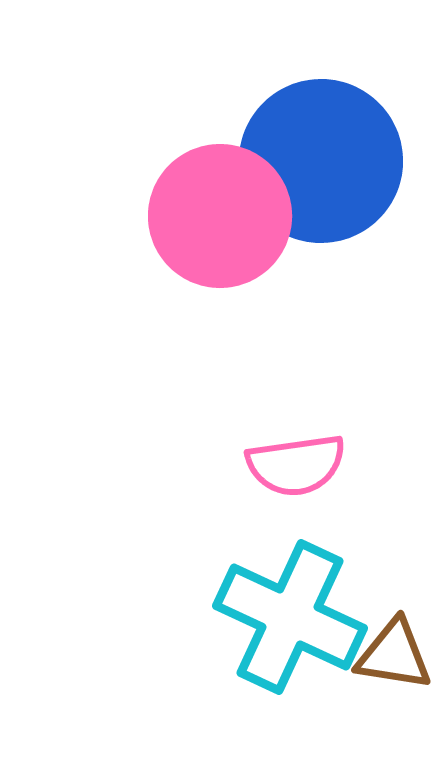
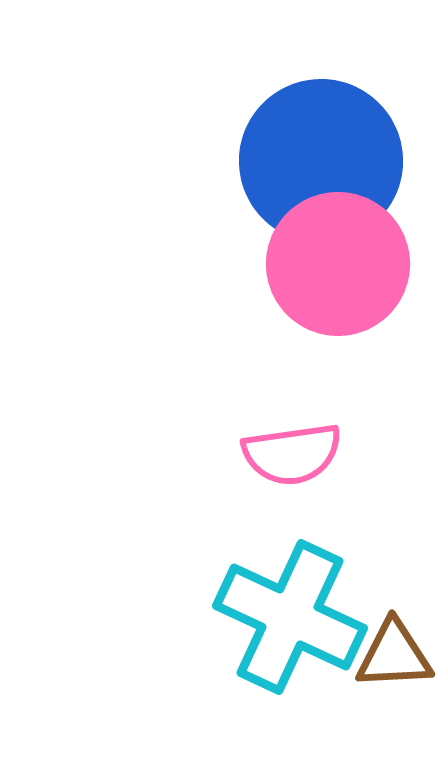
pink circle: moved 118 px right, 48 px down
pink semicircle: moved 4 px left, 11 px up
brown triangle: rotated 12 degrees counterclockwise
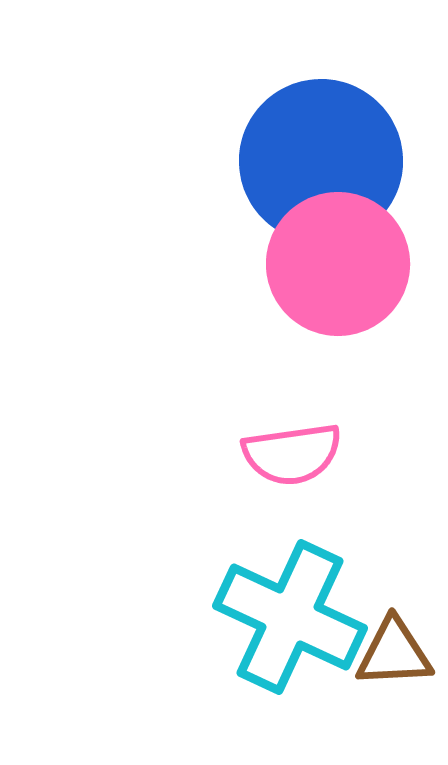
brown triangle: moved 2 px up
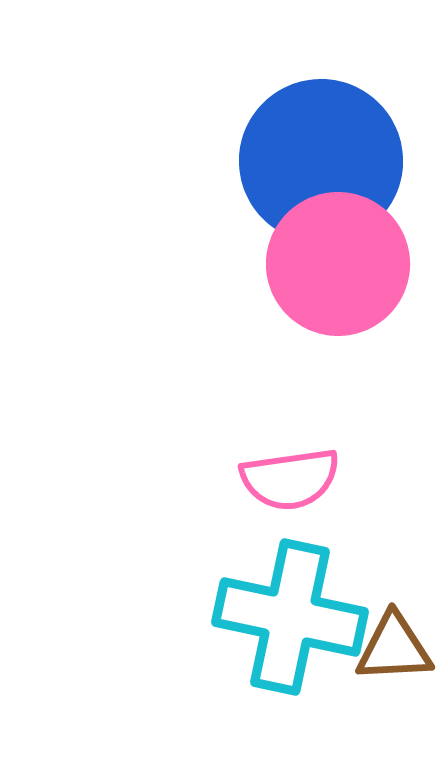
pink semicircle: moved 2 px left, 25 px down
cyan cross: rotated 13 degrees counterclockwise
brown triangle: moved 5 px up
